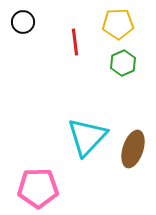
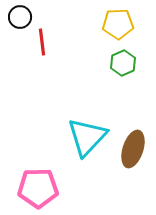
black circle: moved 3 px left, 5 px up
red line: moved 33 px left
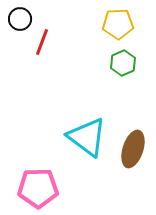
black circle: moved 2 px down
red line: rotated 28 degrees clockwise
cyan triangle: rotated 36 degrees counterclockwise
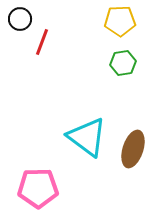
yellow pentagon: moved 2 px right, 3 px up
green hexagon: rotated 15 degrees clockwise
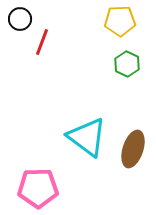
green hexagon: moved 4 px right, 1 px down; rotated 25 degrees counterclockwise
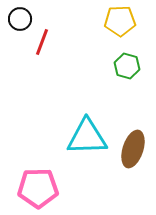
green hexagon: moved 2 px down; rotated 10 degrees counterclockwise
cyan triangle: rotated 39 degrees counterclockwise
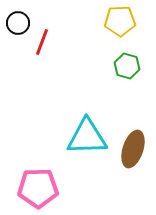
black circle: moved 2 px left, 4 px down
